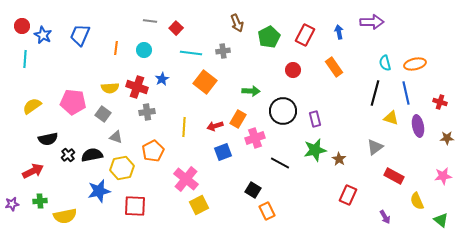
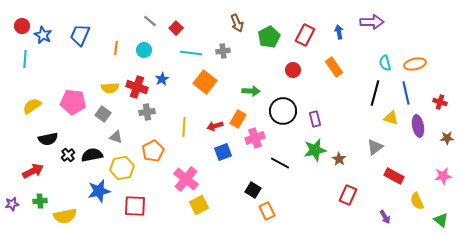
gray line at (150, 21): rotated 32 degrees clockwise
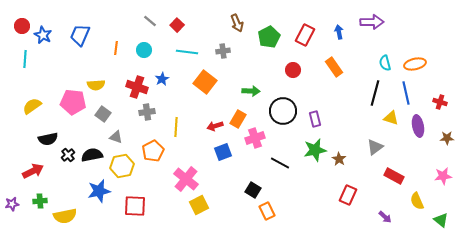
red square at (176, 28): moved 1 px right, 3 px up
cyan line at (191, 53): moved 4 px left, 1 px up
yellow semicircle at (110, 88): moved 14 px left, 3 px up
yellow line at (184, 127): moved 8 px left
yellow hexagon at (122, 168): moved 2 px up
purple arrow at (385, 217): rotated 16 degrees counterclockwise
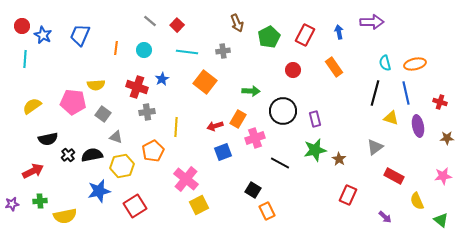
red square at (135, 206): rotated 35 degrees counterclockwise
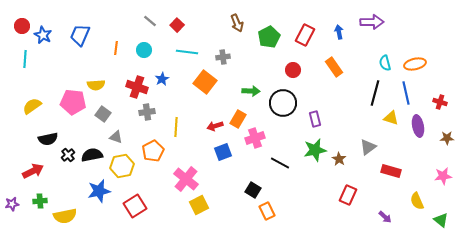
gray cross at (223, 51): moved 6 px down
black circle at (283, 111): moved 8 px up
gray triangle at (375, 147): moved 7 px left
red rectangle at (394, 176): moved 3 px left, 5 px up; rotated 12 degrees counterclockwise
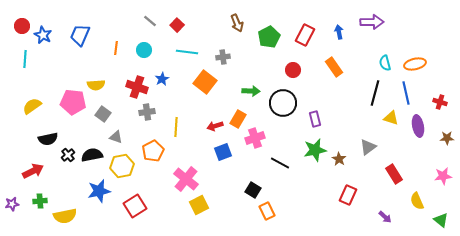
red rectangle at (391, 171): moved 3 px right, 3 px down; rotated 42 degrees clockwise
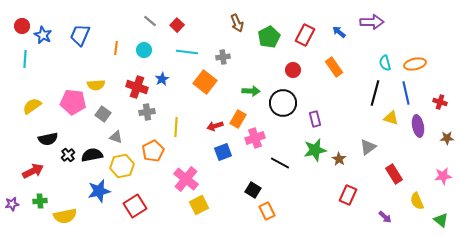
blue arrow at (339, 32): rotated 40 degrees counterclockwise
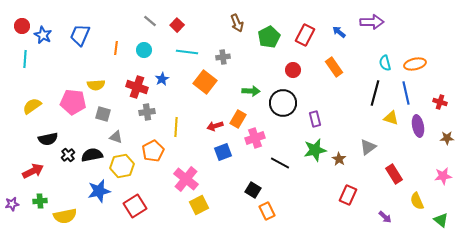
gray square at (103, 114): rotated 21 degrees counterclockwise
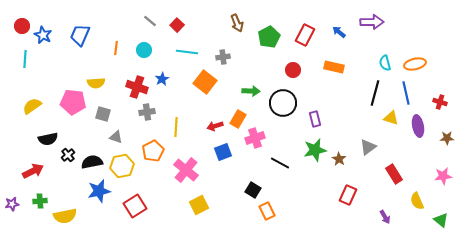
orange rectangle at (334, 67): rotated 42 degrees counterclockwise
yellow semicircle at (96, 85): moved 2 px up
black semicircle at (92, 155): moved 7 px down
pink cross at (186, 179): moved 9 px up
purple arrow at (385, 217): rotated 16 degrees clockwise
